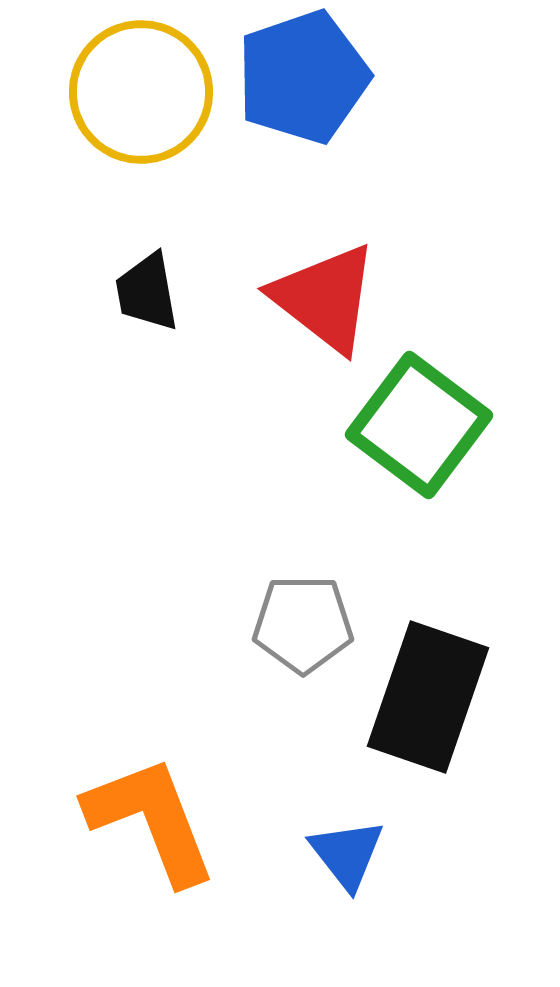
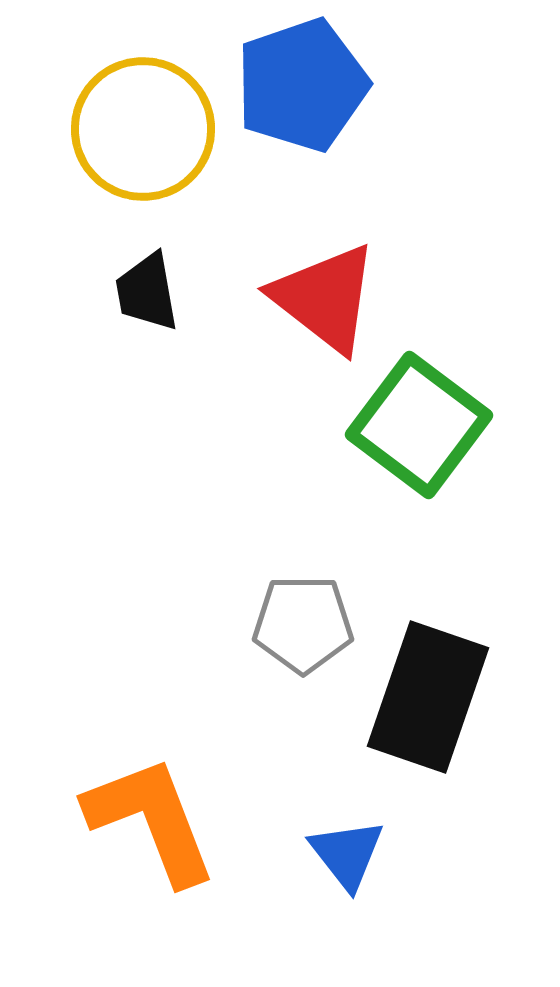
blue pentagon: moved 1 px left, 8 px down
yellow circle: moved 2 px right, 37 px down
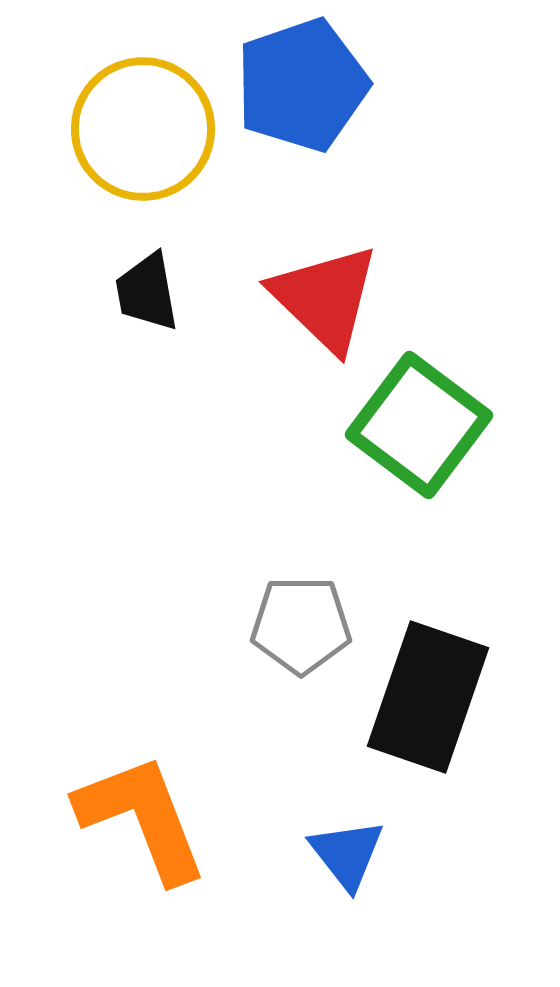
red triangle: rotated 6 degrees clockwise
gray pentagon: moved 2 px left, 1 px down
orange L-shape: moved 9 px left, 2 px up
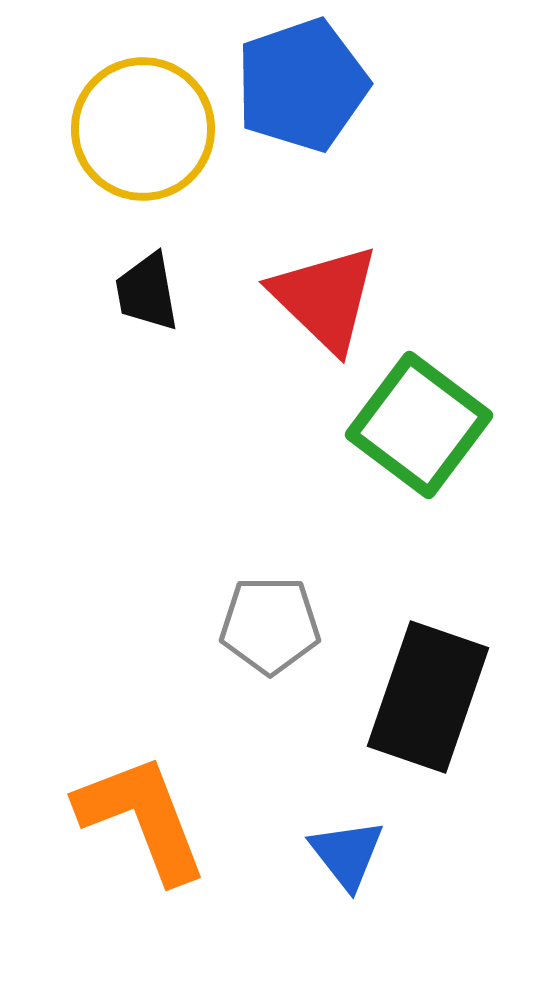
gray pentagon: moved 31 px left
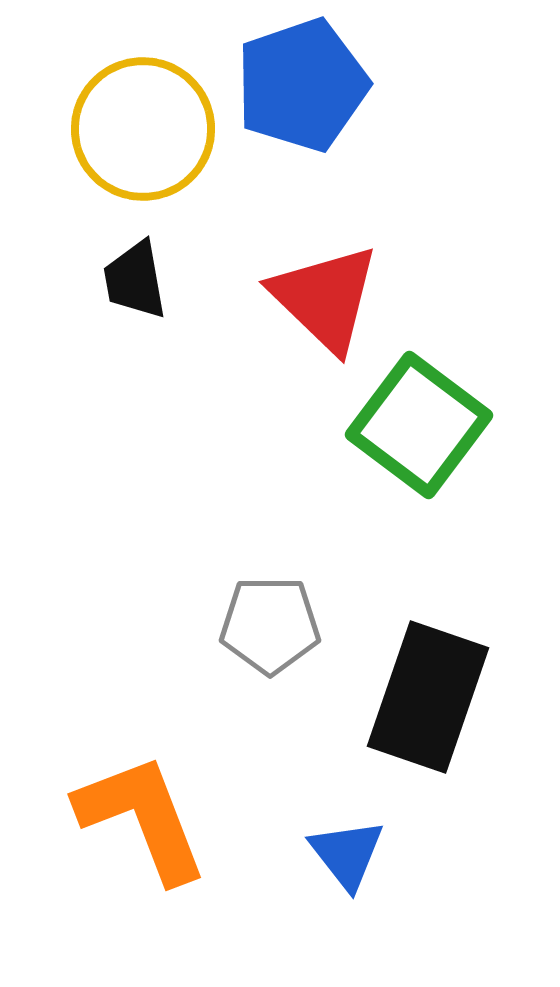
black trapezoid: moved 12 px left, 12 px up
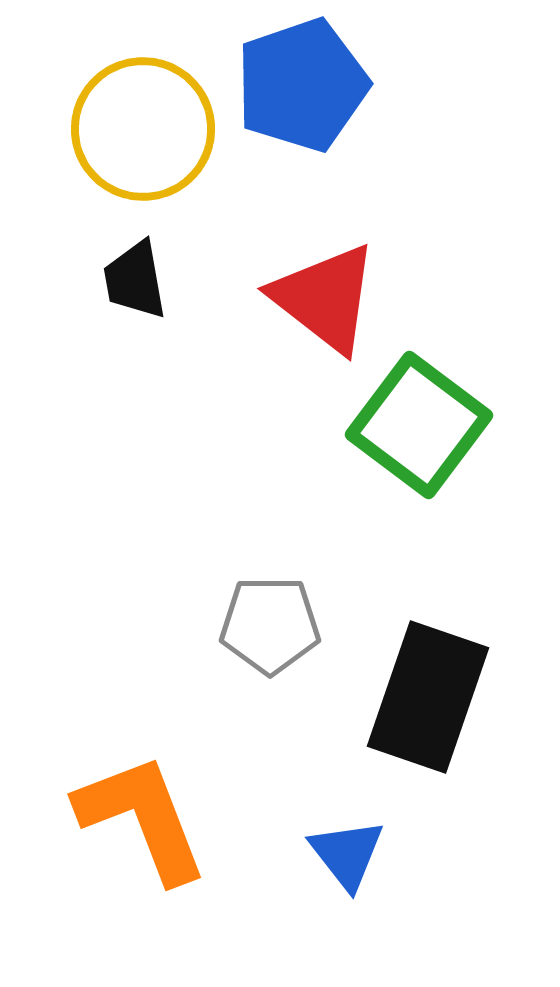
red triangle: rotated 6 degrees counterclockwise
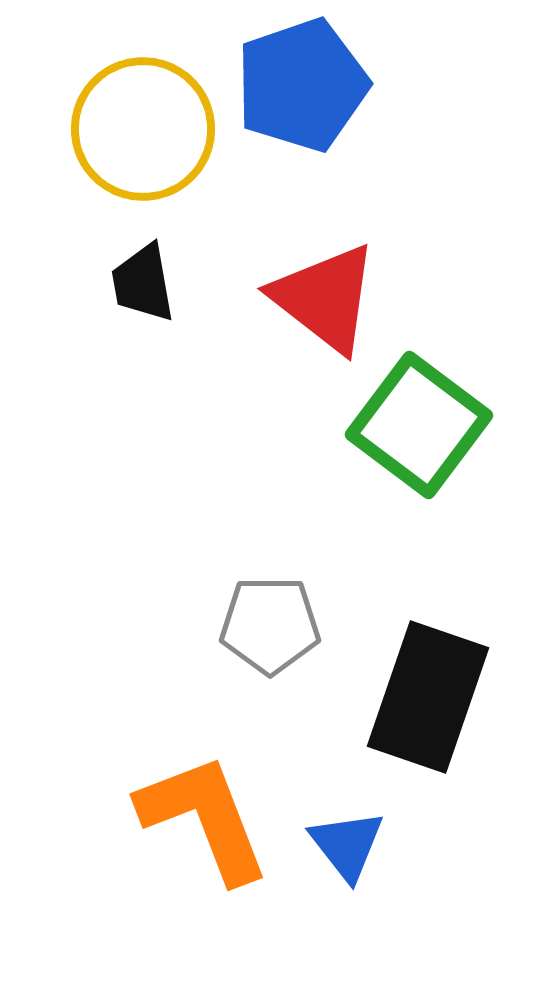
black trapezoid: moved 8 px right, 3 px down
orange L-shape: moved 62 px right
blue triangle: moved 9 px up
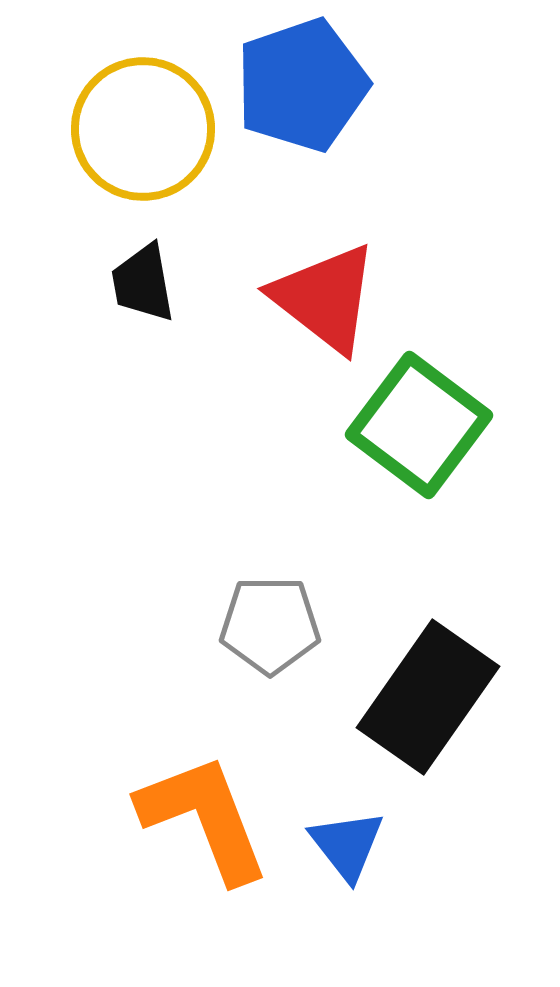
black rectangle: rotated 16 degrees clockwise
